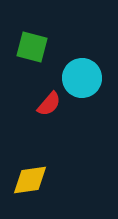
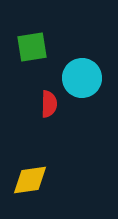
green square: rotated 24 degrees counterclockwise
red semicircle: rotated 40 degrees counterclockwise
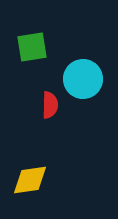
cyan circle: moved 1 px right, 1 px down
red semicircle: moved 1 px right, 1 px down
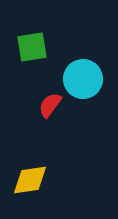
red semicircle: rotated 144 degrees counterclockwise
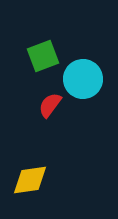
green square: moved 11 px right, 9 px down; rotated 12 degrees counterclockwise
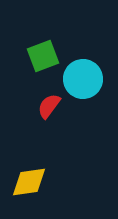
red semicircle: moved 1 px left, 1 px down
yellow diamond: moved 1 px left, 2 px down
